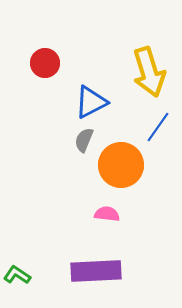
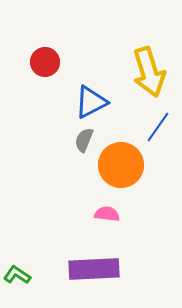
red circle: moved 1 px up
purple rectangle: moved 2 px left, 2 px up
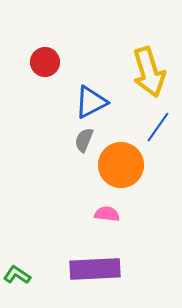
purple rectangle: moved 1 px right
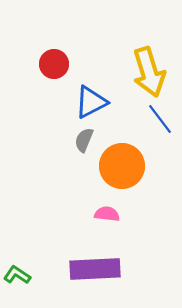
red circle: moved 9 px right, 2 px down
blue line: moved 2 px right, 8 px up; rotated 72 degrees counterclockwise
orange circle: moved 1 px right, 1 px down
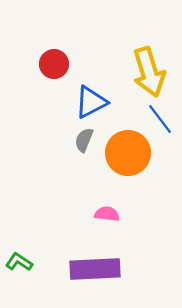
orange circle: moved 6 px right, 13 px up
green L-shape: moved 2 px right, 13 px up
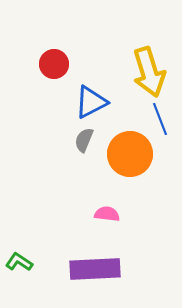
blue line: rotated 16 degrees clockwise
orange circle: moved 2 px right, 1 px down
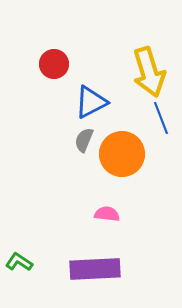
blue line: moved 1 px right, 1 px up
orange circle: moved 8 px left
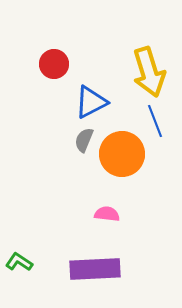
blue line: moved 6 px left, 3 px down
